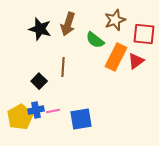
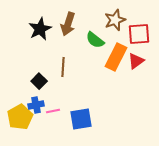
black star: rotated 30 degrees clockwise
red square: moved 5 px left; rotated 10 degrees counterclockwise
blue cross: moved 5 px up
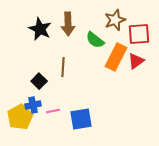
brown arrow: rotated 20 degrees counterclockwise
black star: rotated 20 degrees counterclockwise
blue cross: moved 3 px left
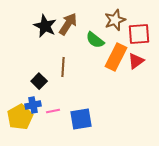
brown arrow: rotated 145 degrees counterclockwise
black star: moved 5 px right, 3 px up
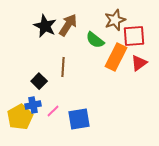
brown arrow: moved 1 px down
red square: moved 5 px left, 2 px down
red triangle: moved 3 px right, 2 px down
pink line: rotated 32 degrees counterclockwise
blue square: moved 2 px left
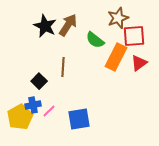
brown star: moved 3 px right, 2 px up
pink line: moved 4 px left
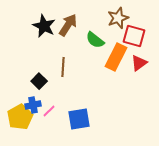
black star: moved 1 px left
red square: rotated 20 degrees clockwise
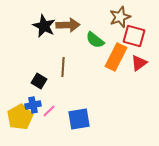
brown star: moved 2 px right, 1 px up
brown arrow: rotated 55 degrees clockwise
black square: rotated 14 degrees counterclockwise
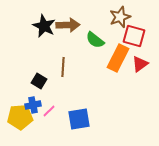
orange rectangle: moved 2 px right, 1 px down
red triangle: moved 1 px right, 1 px down
yellow pentagon: rotated 25 degrees clockwise
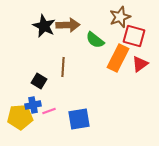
pink line: rotated 24 degrees clockwise
